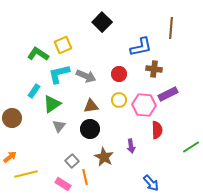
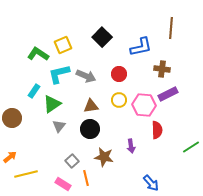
black square: moved 15 px down
brown cross: moved 8 px right
brown star: rotated 18 degrees counterclockwise
orange line: moved 1 px right, 1 px down
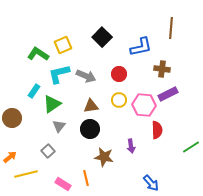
gray square: moved 24 px left, 10 px up
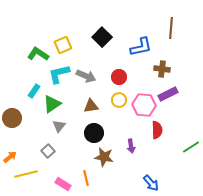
red circle: moved 3 px down
black circle: moved 4 px right, 4 px down
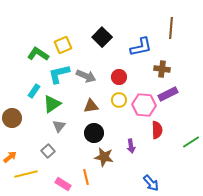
green line: moved 5 px up
orange line: moved 1 px up
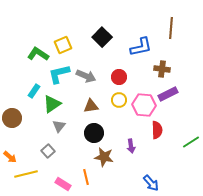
orange arrow: rotated 80 degrees clockwise
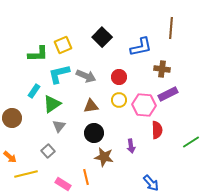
green L-shape: rotated 145 degrees clockwise
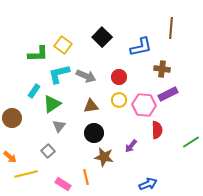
yellow square: rotated 30 degrees counterclockwise
purple arrow: rotated 48 degrees clockwise
blue arrow: moved 3 px left, 1 px down; rotated 72 degrees counterclockwise
